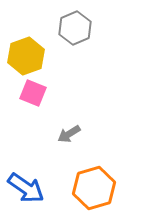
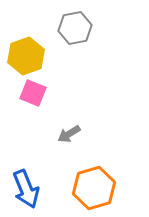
gray hexagon: rotated 12 degrees clockwise
blue arrow: moved 1 px down; rotated 33 degrees clockwise
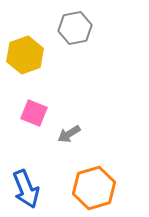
yellow hexagon: moved 1 px left, 1 px up
pink square: moved 1 px right, 20 px down
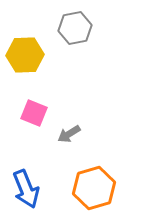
yellow hexagon: rotated 18 degrees clockwise
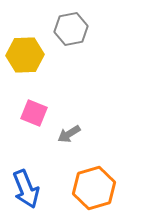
gray hexagon: moved 4 px left, 1 px down
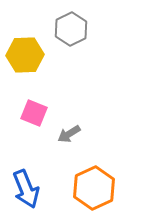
gray hexagon: rotated 16 degrees counterclockwise
orange hexagon: rotated 9 degrees counterclockwise
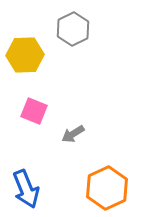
gray hexagon: moved 2 px right
pink square: moved 2 px up
gray arrow: moved 4 px right
orange hexagon: moved 13 px right
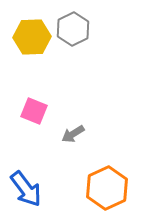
yellow hexagon: moved 7 px right, 18 px up
blue arrow: rotated 15 degrees counterclockwise
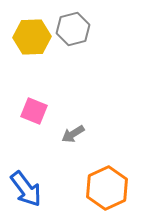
gray hexagon: rotated 12 degrees clockwise
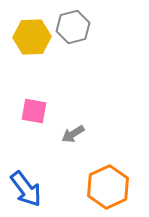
gray hexagon: moved 2 px up
pink square: rotated 12 degrees counterclockwise
orange hexagon: moved 1 px right, 1 px up
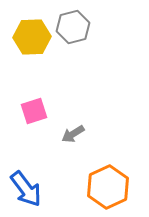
pink square: rotated 28 degrees counterclockwise
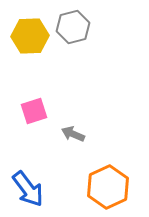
yellow hexagon: moved 2 px left, 1 px up
gray arrow: rotated 55 degrees clockwise
blue arrow: moved 2 px right
